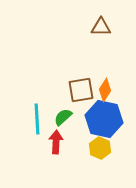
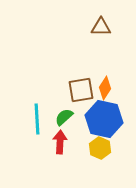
orange diamond: moved 2 px up
green semicircle: moved 1 px right
red arrow: moved 4 px right
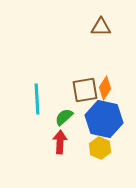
brown square: moved 4 px right
cyan line: moved 20 px up
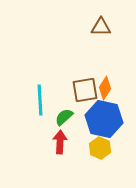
cyan line: moved 3 px right, 1 px down
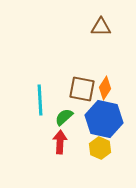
brown square: moved 3 px left, 1 px up; rotated 20 degrees clockwise
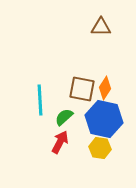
red arrow: rotated 25 degrees clockwise
yellow hexagon: rotated 15 degrees counterclockwise
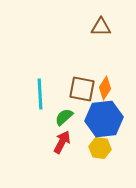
cyan line: moved 6 px up
blue hexagon: rotated 18 degrees counterclockwise
red arrow: moved 2 px right
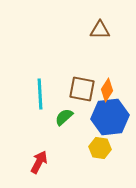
brown triangle: moved 1 px left, 3 px down
orange diamond: moved 2 px right, 2 px down
blue hexagon: moved 6 px right, 2 px up
red arrow: moved 23 px left, 20 px down
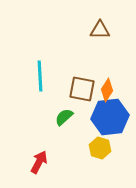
cyan line: moved 18 px up
yellow hexagon: rotated 10 degrees clockwise
